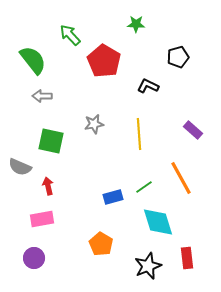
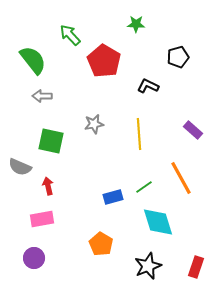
red rectangle: moved 9 px right, 9 px down; rotated 25 degrees clockwise
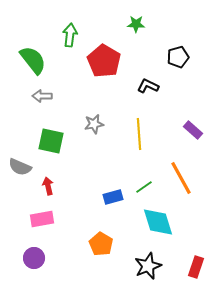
green arrow: rotated 50 degrees clockwise
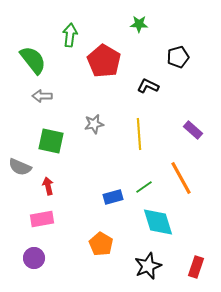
green star: moved 3 px right
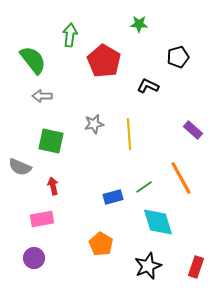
yellow line: moved 10 px left
red arrow: moved 5 px right
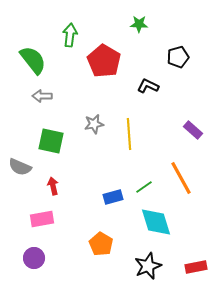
cyan diamond: moved 2 px left
red rectangle: rotated 60 degrees clockwise
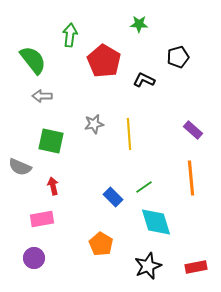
black L-shape: moved 4 px left, 6 px up
orange line: moved 10 px right; rotated 24 degrees clockwise
blue rectangle: rotated 60 degrees clockwise
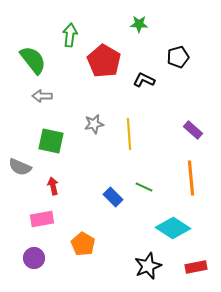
green line: rotated 60 degrees clockwise
cyan diamond: moved 17 px right, 6 px down; rotated 40 degrees counterclockwise
orange pentagon: moved 18 px left
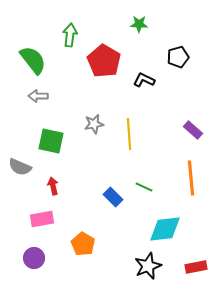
gray arrow: moved 4 px left
cyan diamond: moved 8 px left, 1 px down; rotated 40 degrees counterclockwise
